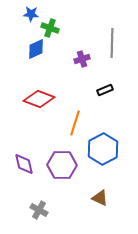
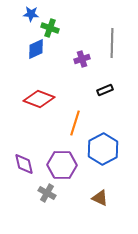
gray cross: moved 8 px right, 17 px up
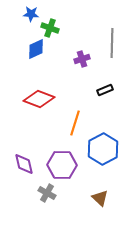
brown triangle: rotated 18 degrees clockwise
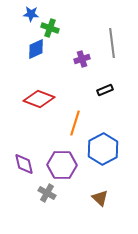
gray line: rotated 8 degrees counterclockwise
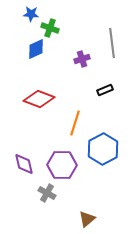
brown triangle: moved 13 px left, 21 px down; rotated 36 degrees clockwise
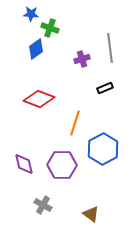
gray line: moved 2 px left, 5 px down
blue diamond: rotated 10 degrees counterclockwise
black rectangle: moved 2 px up
gray cross: moved 4 px left, 12 px down
brown triangle: moved 4 px right, 5 px up; rotated 42 degrees counterclockwise
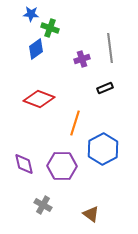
purple hexagon: moved 1 px down
